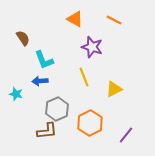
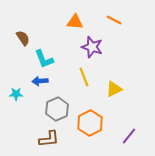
orange triangle: moved 3 px down; rotated 24 degrees counterclockwise
cyan L-shape: moved 1 px up
cyan star: rotated 16 degrees counterclockwise
brown L-shape: moved 2 px right, 8 px down
purple line: moved 3 px right, 1 px down
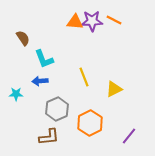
purple star: moved 26 px up; rotated 20 degrees counterclockwise
brown L-shape: moved 2 px up
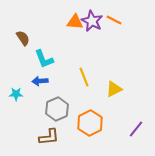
purple star: rotated 30 degrees clockwise
purple line: moved 7 px right, 7 px up
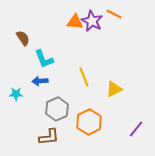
orange line: moved 6 px up
orange hexagon: moved 1 px left, 1 px up
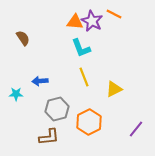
cyan L-shape: moved 37 px right, 11 px up
gray hexagon: rotated 10 degrees clockwise
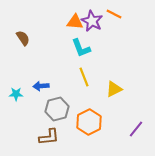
blue arrow: moved 1 px right, 5 px down
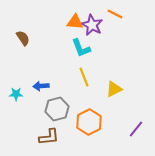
orange line: moved 1 px right
purple star: moved 4 px down
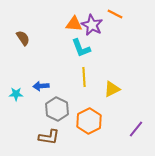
orange triangle: moved 1 px left, 2 px down
yellow line: rotated 18 degrees clockwise
yellow triangle: moved 2 px left
gray hexagon: rotated 20 degrees counterclockwise
orange hexagon: moved 1 px up
brown L-shape: rotated 15 degrees clockwise
